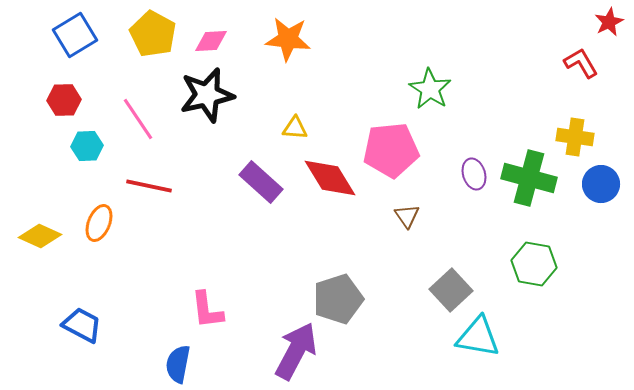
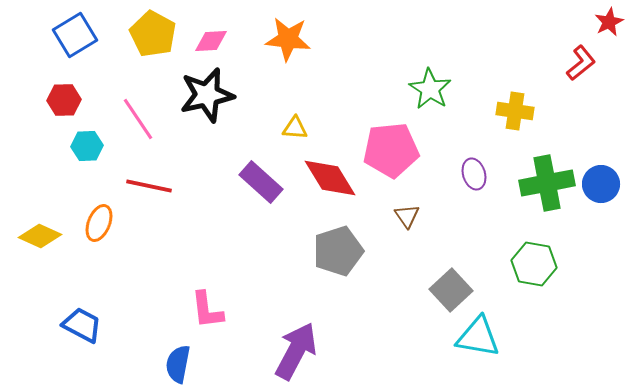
red L-shape: rotated 81 degrees clockwise
yellow cross: moved 60 px left, 26 px up
green cross: moved 18 px right, 5 px down; rotated 26 degrees counterclockwise
gray pentagon: moved 48 px up
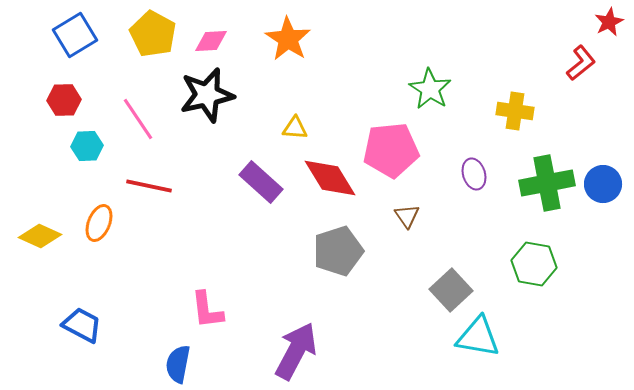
orange star: rotated 27 degrees clockwise
blue circle: moved 2 px right
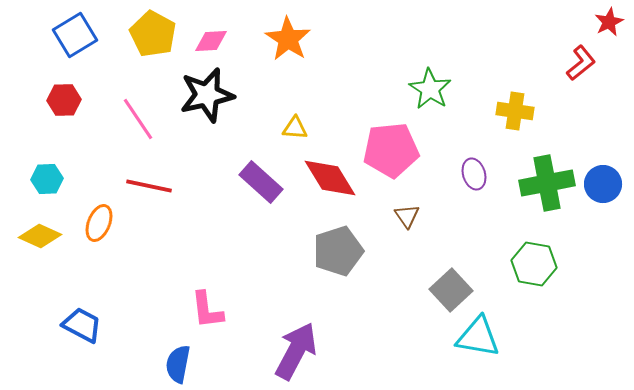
cyan hexagon: moved 40 px left, 33 px down
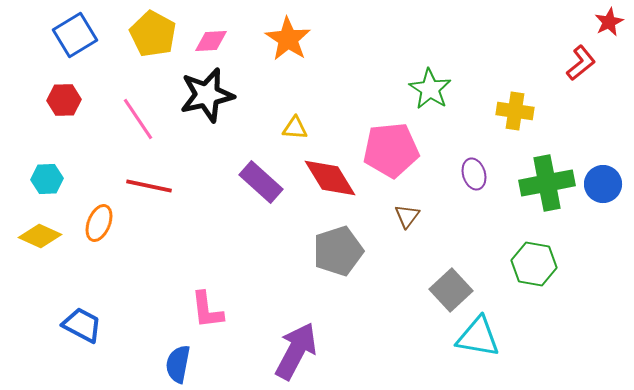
brown triangle: rotated 12 degrees clockwise
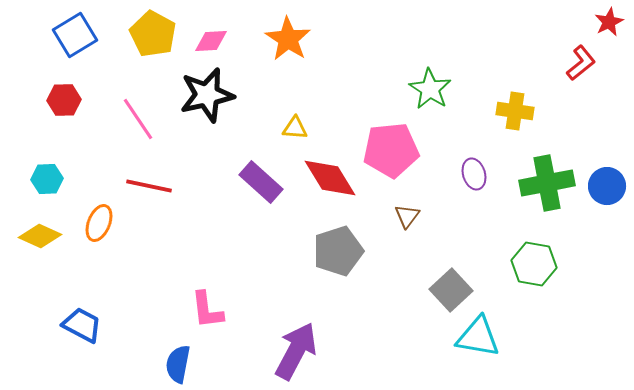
blue circle: moved 4 px right, 2 px down
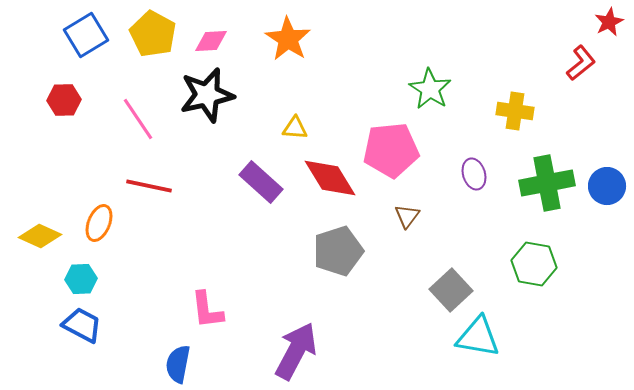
blue square: moved 11 px right
cyan hexagon: moved 34 px right, 100 px down
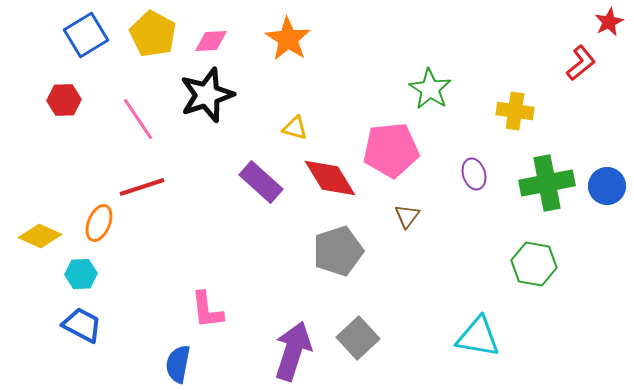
black star: rotated 6 degrees counterclockwise
yellow triangle: rotated 12 degrees clockwise
red line: moved 7 px left, 1 px down; rotated 30 degrees counterclockwise
cyan hexagon: moved 5 px up
gray square: moved 93 px left, 48 px down
purple arrow: moved 3 px left; rotated 10 degrees counterclockwise
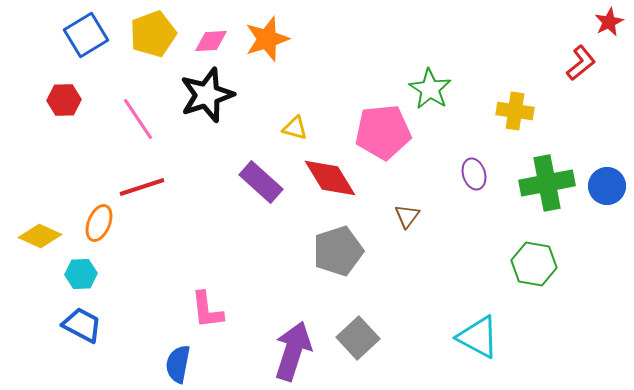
yellow pentagon: rotated 24 degrees clockwise
orange star: moved 21 px left; rotated 21 degrees clockwise
pink pentagon: moved 8 px left, 18 px up
cyan triangle: rotated 18 degrees clockwise
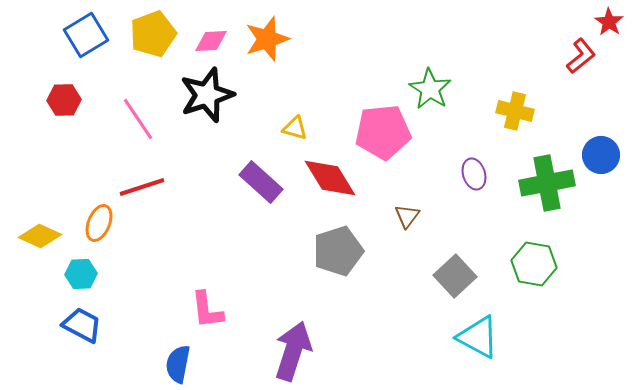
red star: rotated 12 degrees counterclockwise
red L-shape: moved 7 px up
yellow cross: rotated 6 degrees clockwise
blue circle: moved 6 px left, 31 px up
gray square: moved 97 px right, 62 px up
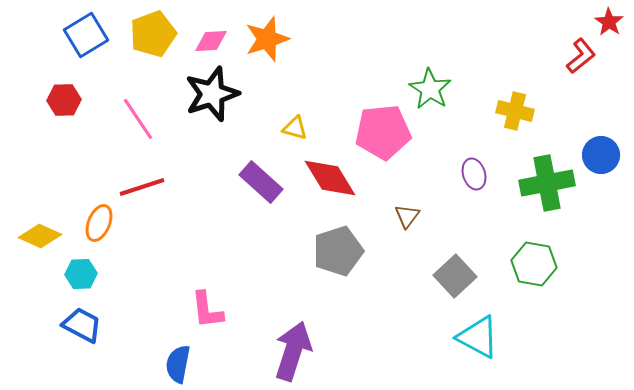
black star: moved 5 px right, 1 px up
